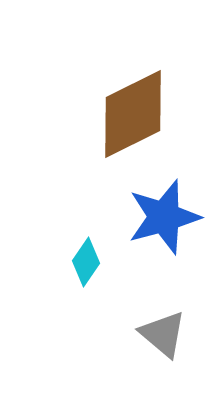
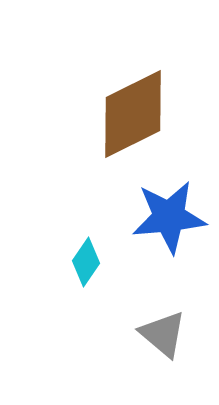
blue star: moved 5 px right; rotated 10 degrees clockwise
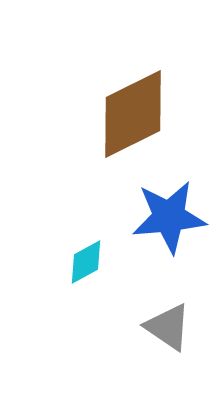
cyan diamond: rotated 27 degrees clockwise
gray triangle: moved 5 px right, 7 px up; rotated 6 degrees counterclockwise
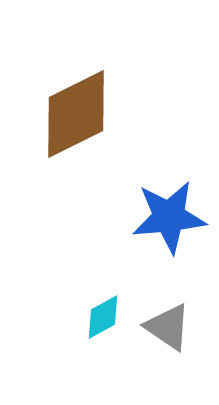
brown diamond: moved 57 px left
cyan diamond: moved 17 px right, 55 px down
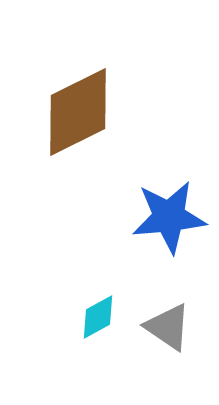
brown diamond: moved 2 px right, 2 px up
cyan diamond: moved 5 px left
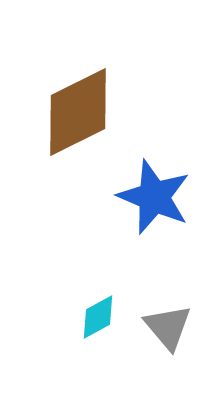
blue star: moved 15 px left, 20 px up; rotated 28 degrees clockwise
gray triangle: rotated 16 degrees clockwise
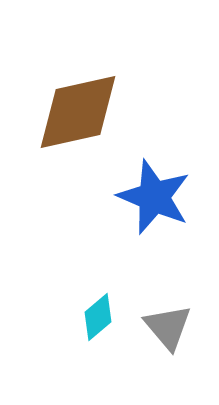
brown diamond: rotated 14 degrees clockwise
cyan diamond: rotated 12 degrees counterclockwise
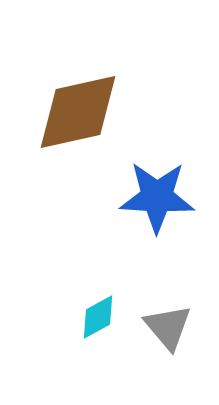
blue star: moved 3 px right; rotated 20 degrees counterclockwise
cyan diamond: rotated 12 degrees clockwise
